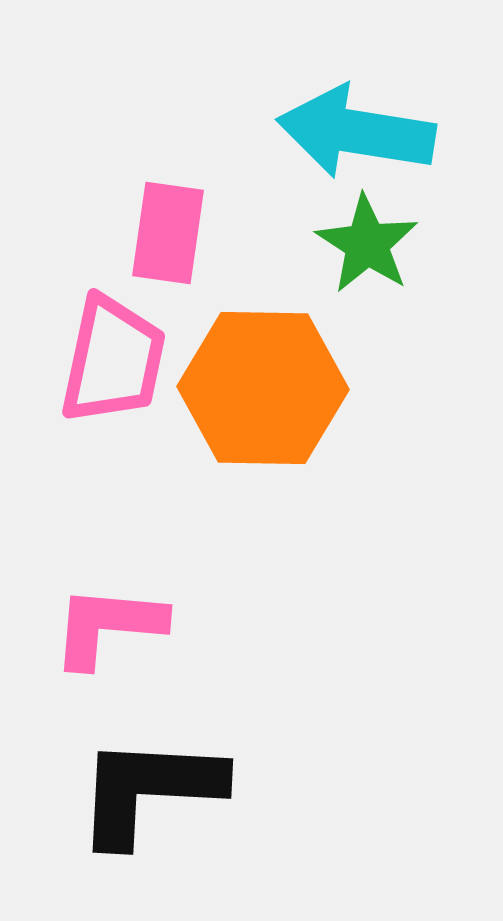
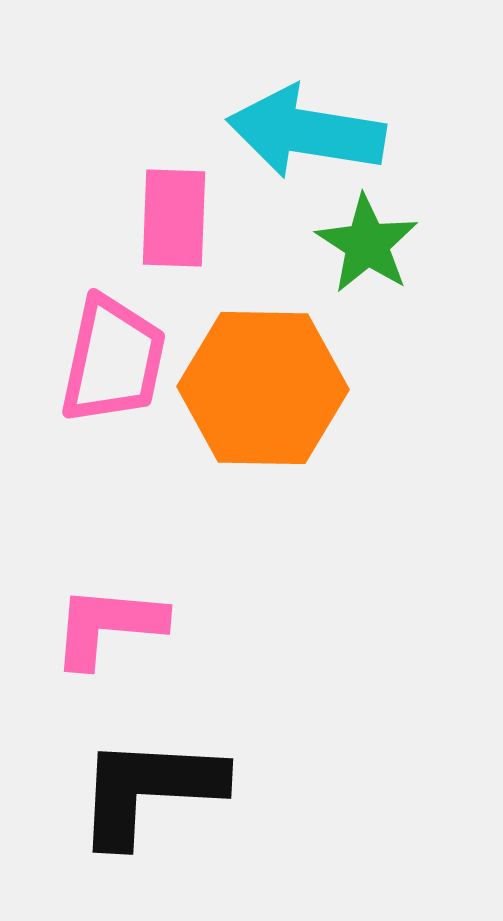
cyan arrow: moved 50 px left
pink rectangle: moved 6 px right, 15 px up; rotated 6 degrees counterclockwise
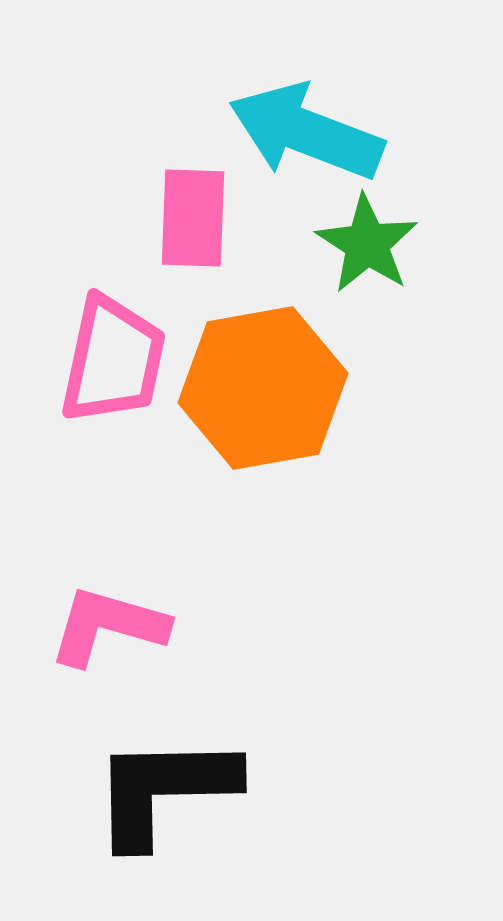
cyan arrow: rotated 12 degrees clockwise
pink rectangle: moved 19 px right
orange hexagon: rotated 11 degrees counterclockwise
pink L-shape: rotated 11 degrees clockwise
black L-shape: moved 15 px right; rotated 4 degrees counterclockwise
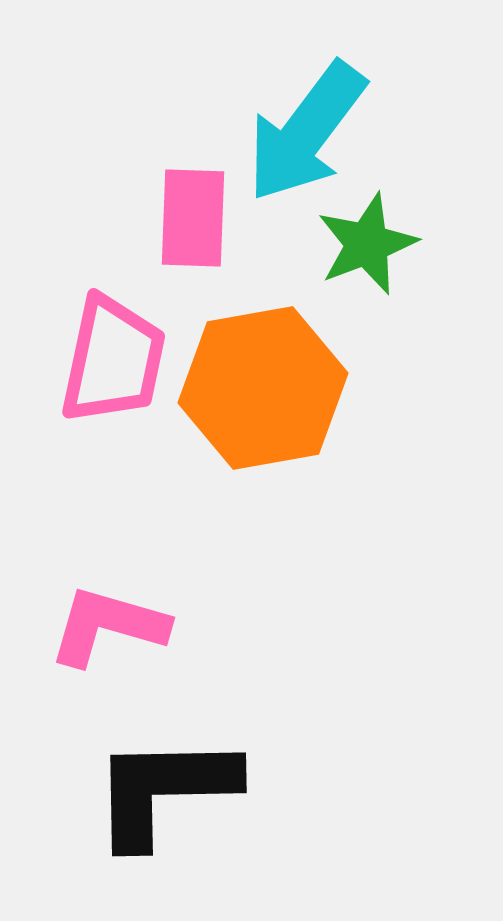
cyan arrow: rotated 74 degrees counterclockwise
green star: rotated 18 degrees clockwise
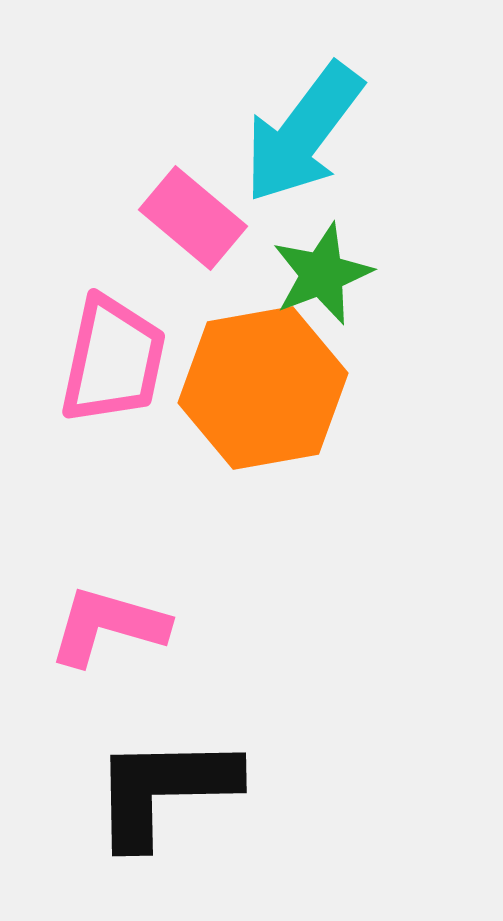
cyan arrow: moved 3 px left, 1 px down
pink rectangle: rotated 52 degrees counterclockwise
green star: moved 45 px left, 30 px down
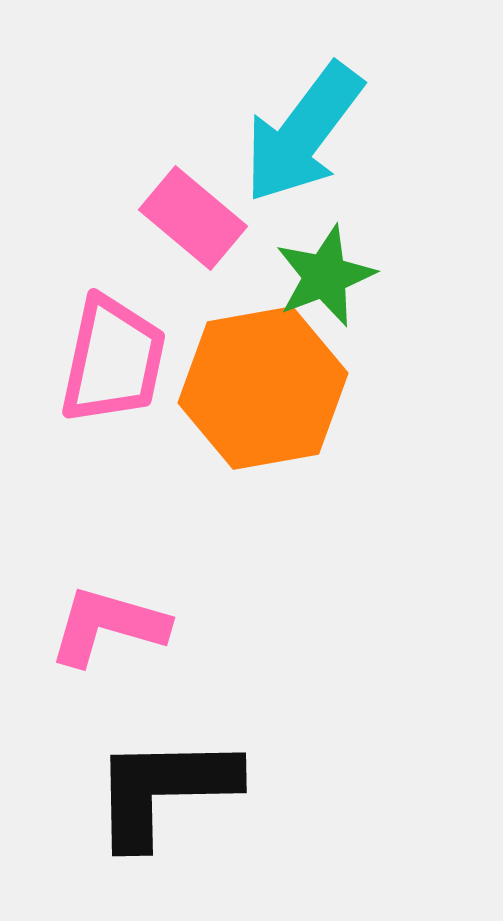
green star: moved 3 px right, 2 px down
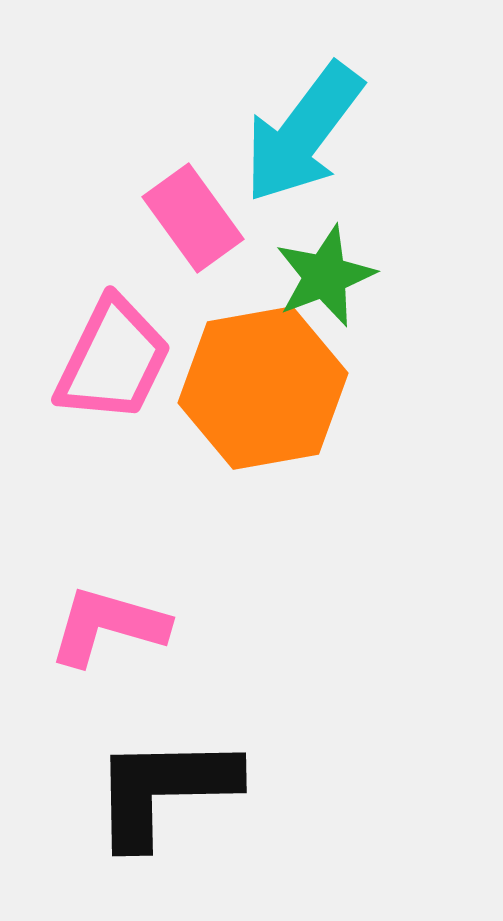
pink rectangle: rotated 14 degrees clockwise
pink trapezoid: rotated 14 degrees clockwise
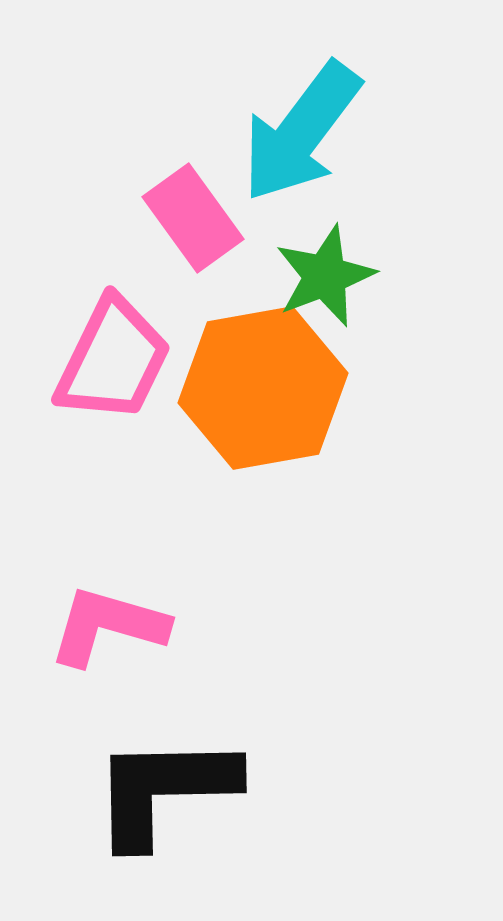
cyan arrow: moved 2 px left, 1 px up
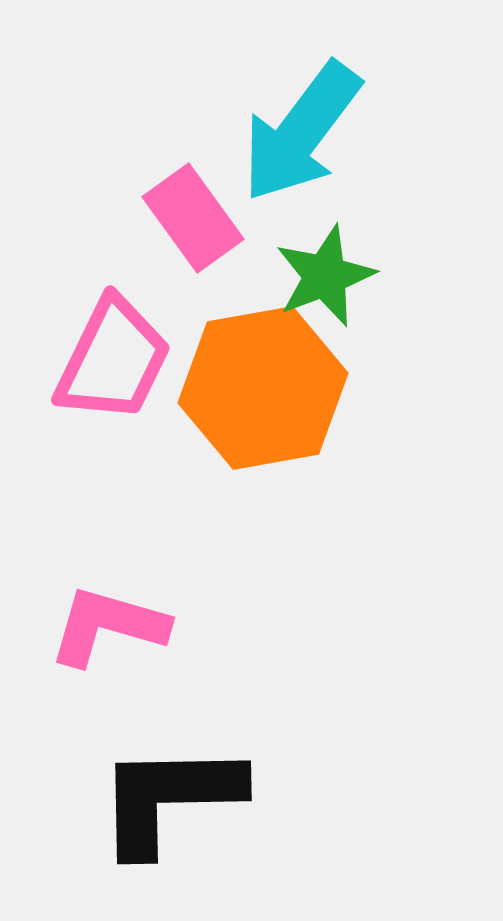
black L-shape: moved 5 px right, 8 px down
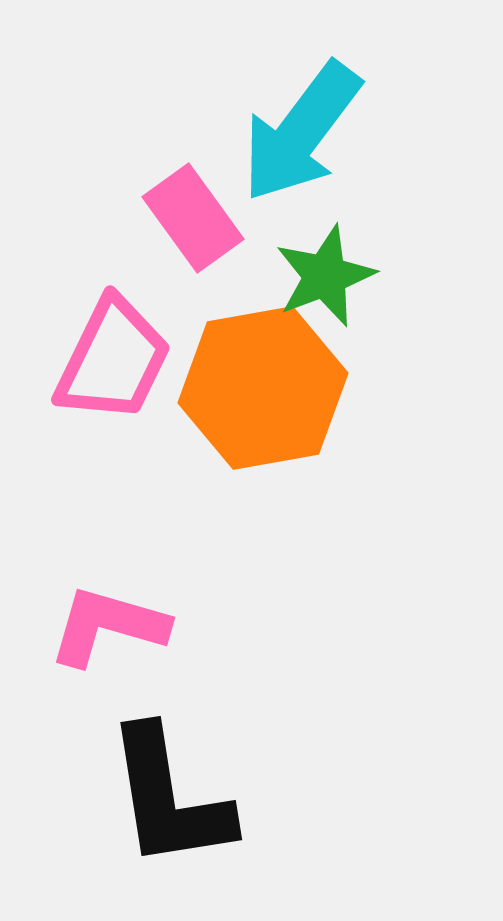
black L-shape: rotated 98 degrees counterclockwise
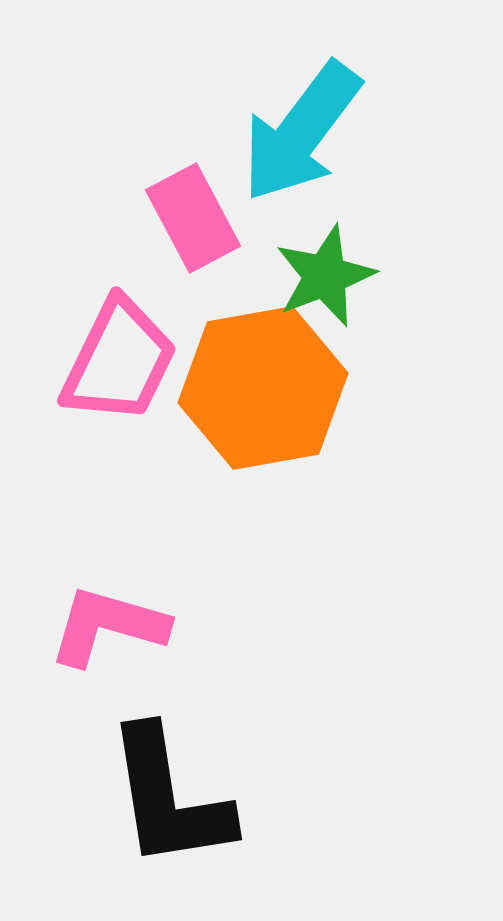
pink rectangle: rotated 8 degrees clockwise
pink trapezoid: moved 6 px right, 1 px down
